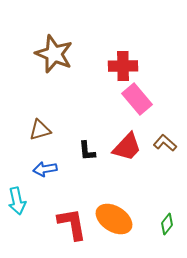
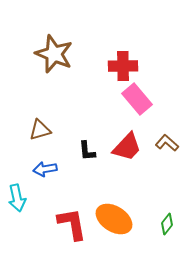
brown L-shape: moved 2 px right
cyan arrow: moved 3 px up
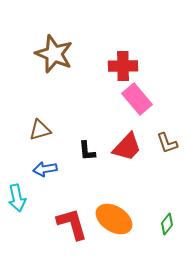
brown L-shape: rotated 150 degrees counterclockwise
red L-shape: rotated 6 degrees counterclockwise
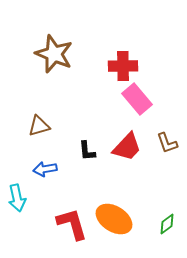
brown triangle: moved 1 px left, 4 px up
green diamond: rotated 15 degrees clockwise
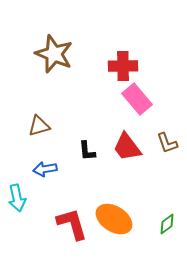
red trapezoid: rotated 100 degrees clockwise
